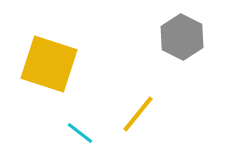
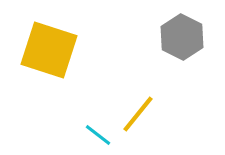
yellow square: moved 14 px up
cyan line: moved 18 px right, 2 px down
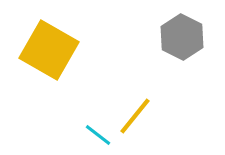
yellow square: rotated 12 degrees clockwise
yellow line: moved 3 px left, 2 px down
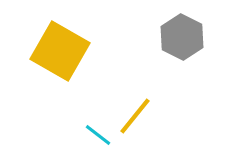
yellow square: moved 11 px right, 1 px down
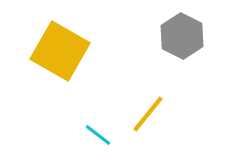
gray hexagon: moved 1 px up
yellow line: moved 13 px right, 2 px up
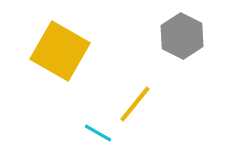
yellow line: moved 13 px left, 10 px up
cyan line: moved 2 px up; rotated 8 degrees counterclockwise
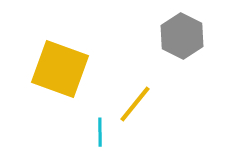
yellow square: moved 18 px down; rotated 10 degrees counterclockwise
cyan line: moved 2 px right, 1 px up; rotated 60 degrees clockwise
